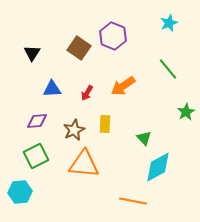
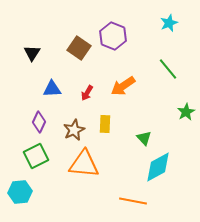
purple diamond: moved 2 px right, 1 px down; rotated 60 degrees counterclockwise
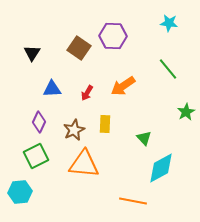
cyan star: rotated 30 degrees clockwise
purple hexagon: rotated 20 degrees counterclockwise
cyan diamond: moved 3 px right, 1 px down
